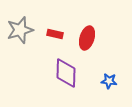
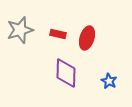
red rectangle: moved 3 px right
blue star: rotated 21 degrees clockwise
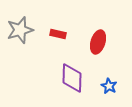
red ellipse: moved 11 px right, 4 px down
purple diamond: moved 6 px right, 5 px down
blue star: moved 5 px down
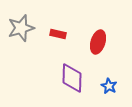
gray star: moved 1 px right, 2 px up
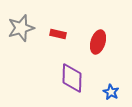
blue star: moved 2 px right, 6 px down
